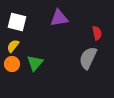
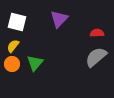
purple triangle: moved 1 px down; rotated 36 degrees counterclockwise
red semicircle: rotated 80 degrees counterclockwise
gray semicircle: moved 8 px right, 1 px up; rotated 25 degrees clockwise
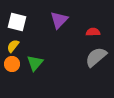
purple triangle: moved 1 px down
red semicircle: moved 4 px left, 1 px up
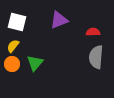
purple triangle: rotated 24 degrees clockwise
gray semicircle: rotated 45 degrees counterclockwise
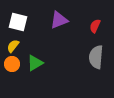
white square: moved 1 px right
red semicircle: moved 2 px right, 6 px up; rotated 64 degrees counterclockwise
green triangle: rotated 18 degrees clockwise
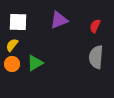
white square: rotated 12 degrees counterclockwise
yellow semicircle: moved 1 px left, 1 px up
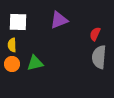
red semicircle: moved 8 px down
yellow semicircle: rotated 40 degrees counterclockwise
gray semicircle: moved 3 px right
green triangle: rotated 18 degrees clockwise
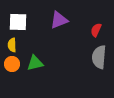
red semicircle: moved 1 px right, 4 px up
